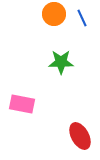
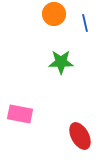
blue line: moved 3 px right, 5 px down; rotated 12 degrees clockwise
pink rectangle: moved 2 px left, 10 px down
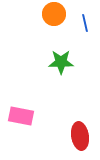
pink rectangle: moved 1 px right, 2 px down
red ellipse: rotated 20 degrees clockwise
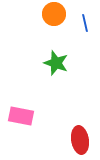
green star: moved 5 px left, 1 px down; rotated 20 degrees clockwise
red ellipse: moved 4 px down
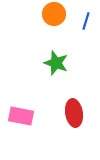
blue line: moved 1 px right, 2 px up; rotated 30 degrees clockwise
red ellipse: moved 6 px left, 27 px up
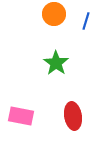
green star: rotated 15 degrees clockwise
red ellipse: moved 1 px left, 3 px down
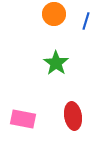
pink rectangle: moved 2 px right, 3 px down
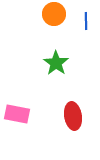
blue line: rotated 18 degrees counterclockwise
pink rectangle: moved 6 px left, 5 px up
